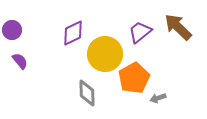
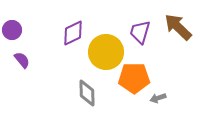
purple trapezoid: rotated 35 degrees counterclockwise
yellow circle: moved 1 px right, 2 px up
purple semicircle: moved 2 px right, 1 px up
orange pentagon: rotated 28 degrees clockwise
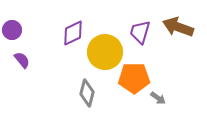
brown arrow: rotated 24 degrees counterclockwise
yellow circle: moved 1 px left
gray diamond: rotated 16 degrees clockwise
gray arrow: rotated 126 degrees counterclockwise
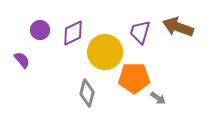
purple circle: moved 28 px right
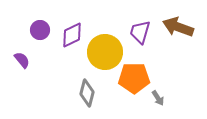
purple diamond: moved 1 px left, 2 px down
gray arrow: rotated 21 degrees clockwise
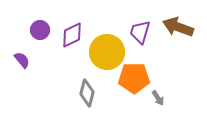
yellow circle: moved 2 px right
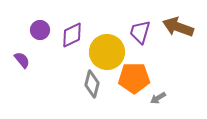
gray diamond: moved 5 px right, 9 px up
gray arrow: rotated 91 degrees clockwise
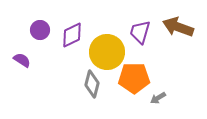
purple semicircle: rotated 18 degrees counterclockwise
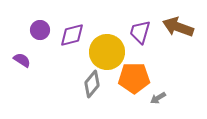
purple diamond: rotated 12 degrees clockwise
gray diamond: rotated 24 degrees clockwise
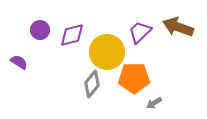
purple trapezoid: rotated 30 degrees clockwise
purple semicircle: moved 3 px left, 2 px down
gray arrow: moved 4 px left, 5 px down
